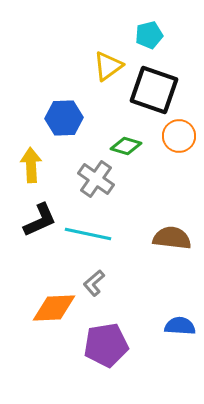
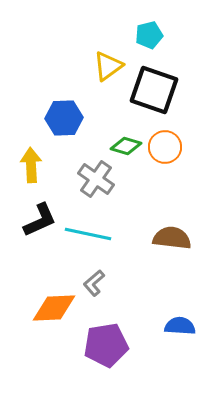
orange circle: moved 14 px left, 11 px down
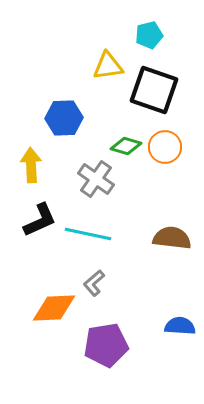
yellow triangle: rotated 28 degrees clockwise
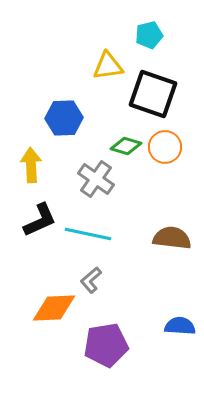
black square: moved 1 px left, 4 px down
gray L-shape: moved 3 px left, 3 px up
